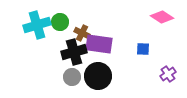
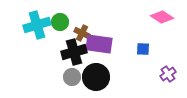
black circle: moved 2 px left, 1 px down
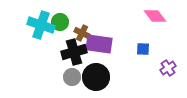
pink diamond: moved 7 px left, 1 px up; rotated 20 degrees clockwise
cyan cross: moved 4 px right; rotated 36 degrees clockwise
purple cross: moved 6 px up
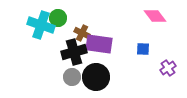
green circle: moved 2 px left, 4 px up
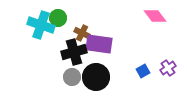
blue square: moved 22 px down; rotated 32 degrees counterclockwise
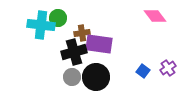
cyan cross: rotated 12 degrees counterclockwise
brown cross: rotated 35 degrees counterclockwise
blue square: rotated 24 degrees counterclockwise
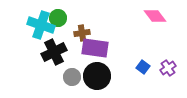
cyan cross: rotated 12 degrees clockwise
purple rectangle: moved 4 px left, 4 px down
black cross: moved 20 px left; rotated 10 degrees counterclockwise
blue square: moved 4 px up
black circle: moved 1 px right, 1 px up
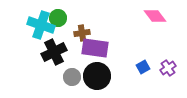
blue square: rotated 24 degrees clockwise
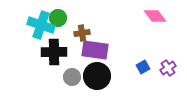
purple rectangle: moved 2 px down
black cross: rotated 25 degrees clockwise
